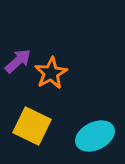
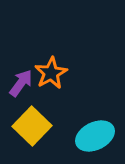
purple arrow: moved 3 px right, 22 px down; rotated 12 degrees counterclockwise
yellow square: rotated 18 degrees clockwise
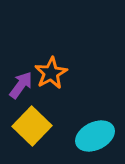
purple arrow: moved 2 px down
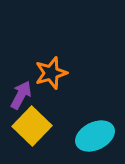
orange star: rotated 12 degrees clockwise
purple arrow: moved 10 px down; rotated 8 degrees counterclockwise
